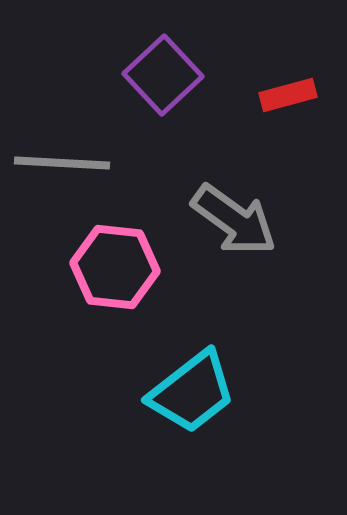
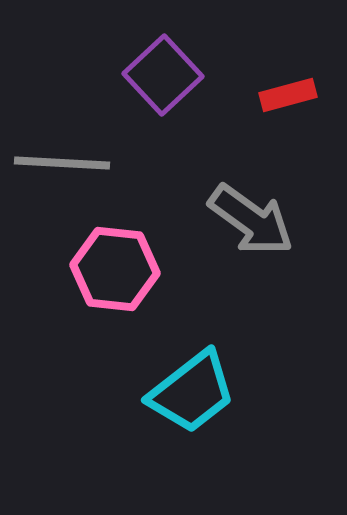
gray arrow: moved 17 px right
pink hexagon: moved 2 px down
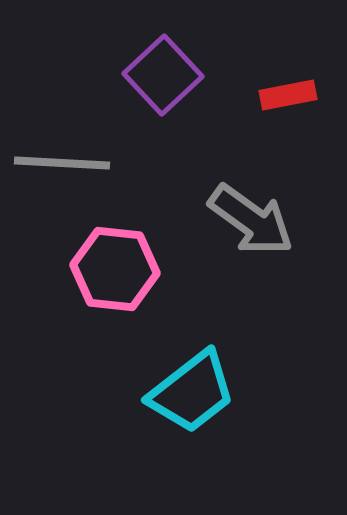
red rectangle: rotated 4 degrees clockwise
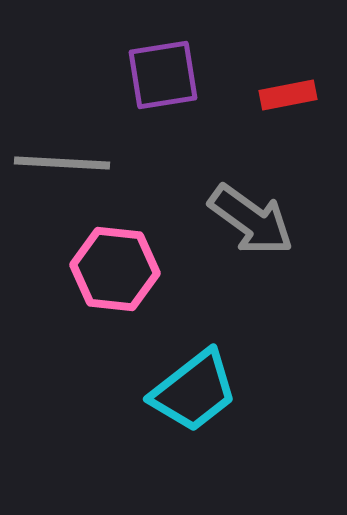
purple square: rotated 34 degrees clockwise
cyan trapezoid: moved 2 px right, 1 px up
